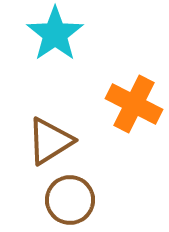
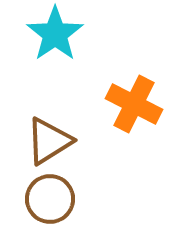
brown triangle: moved 1 px left
brown circle: moved 20 px left, 1 px up
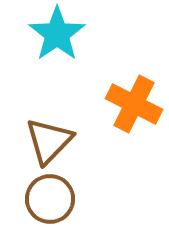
cyan star: moved 2 px right
brown triangle: rotated 14 degrees counterclockwise
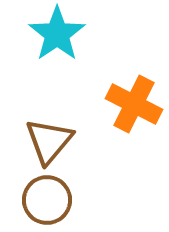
brown triangle: rotated 4 degrees counterclockwise
brown circle: moved 3 px left, 1 px down
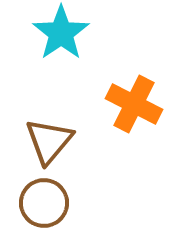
cyan star: moved 4 px right, 1 px up
brown circle: moved 3 px left, 3 px down
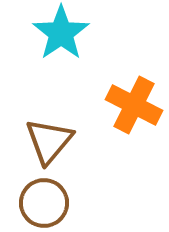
orange cross: moved 1 px down
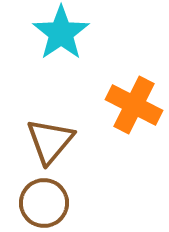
brown triangle: moved 1 px right
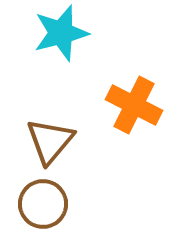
cyan star: rotated 20 degrees clockwise
brown circle: moved 1 px left, 1 px down
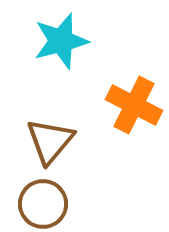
cyan star: moved 8 px down
